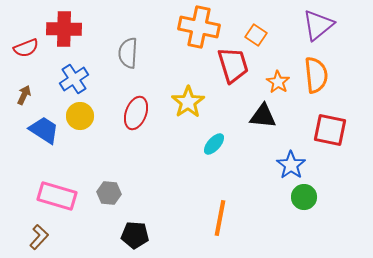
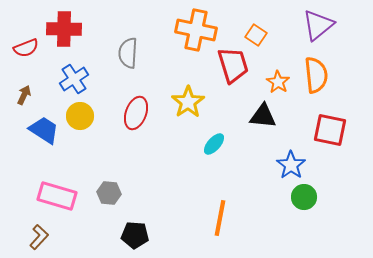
orange cross: moved 3 px left, 3 px down
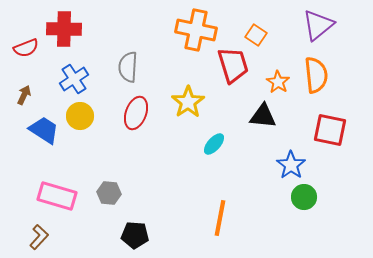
gray semicircle: moved 14 px down
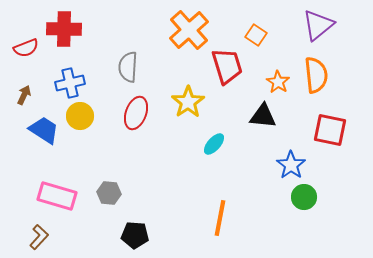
orange cross: moved 7 px left; rotated 36 degrees clockwise
red trapezoid: moved 6 px left, 1 px down
blue cross: moved 4 px left, 4 px down; rotated 20 degrees clockwise
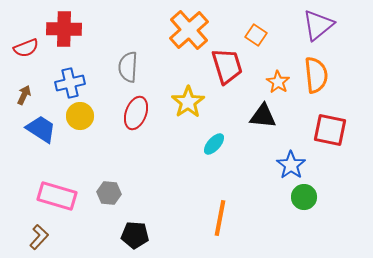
blue trapezoid: moved 3 px left, 1 px up
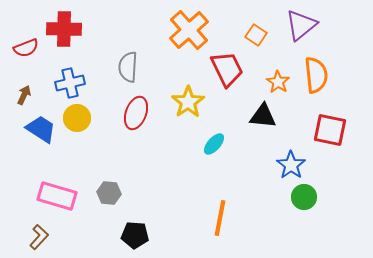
purple triangle: moved 17 px left
red trapezoid: moved 3 px down; rotated 9 degrees counterclockwise
yellow circle: moved 3 px left, 2 px down
